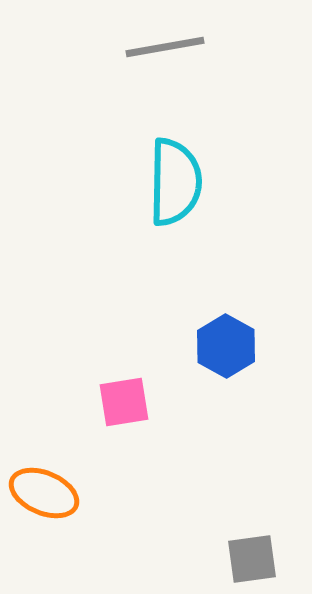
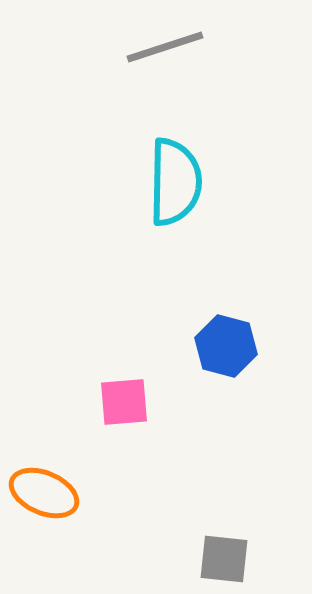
gray line: rotated 8 degrees counterclockwise
blue hexagon: rotated 14 degrees counterclockwise
pink square: rotated 4 degrees clockwise
gray square: moved 28 px left; rotated 14 degrees clockwise
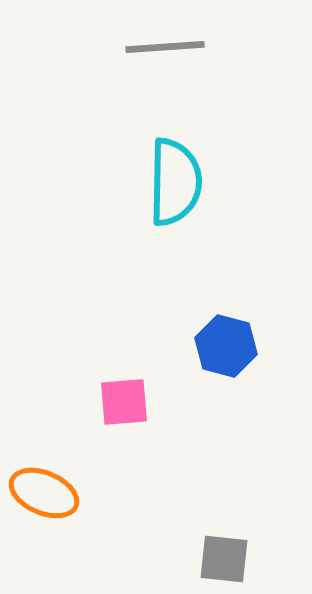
gray line: rotated 14 degrees clockwise
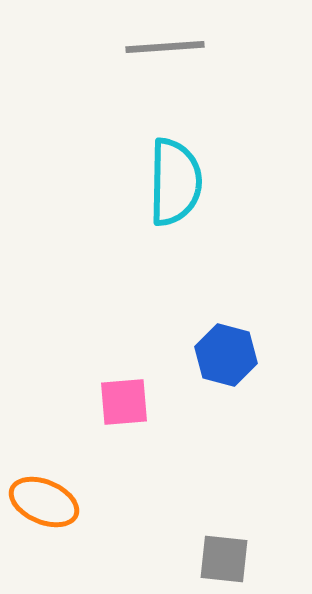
blue hexagon: moved 9 px down
orange ellipse: moved 9 px down
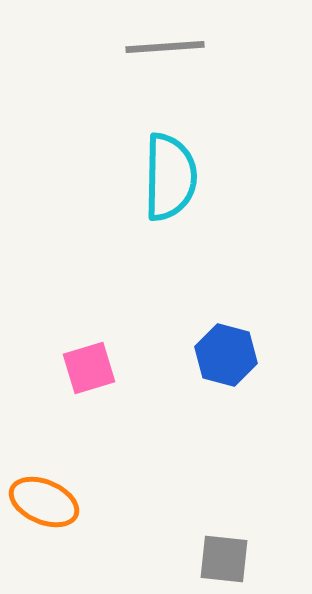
cyan semicircle: moved 5 px left, 5 px up
pink square: moved 35 px left, 34 px up; rotated 12 degrees counterclockwise
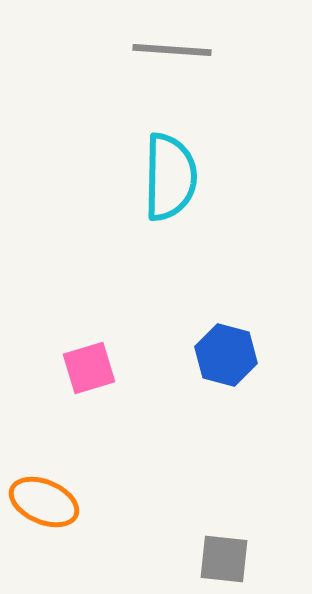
gray line: moved 7 px right, 3 px down; rotated 8 degrees clockwise
